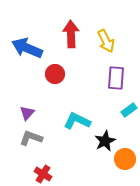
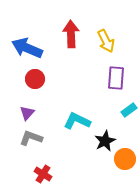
red circle: moved 20 px left, 5 px down
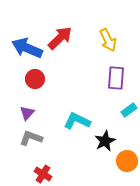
red arrow: moved 11 px left, 4 px down; rotated 48 degrees clockwise
yellow arrow: moved 2 px right, 1 px up
orange circle: moved 2 px right, 2 px down
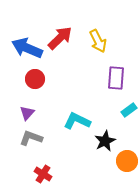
yellow arrow: moved 10 px left, 1 px down
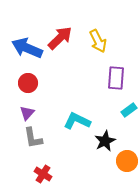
red circle: moved 7 px left, 4 px down
gray L-shape: moved 2 px right; rotated 120 degrees counterclockwise
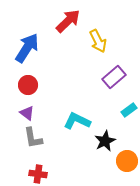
red arrow: moved 8 px right, 17 px up
blue arrow: rotated 100 degrees clockwise
purple rectangle: moved 2 px left, 1 px up; rotated 45 degrees clockwise
red circle: moved 2 px down
purple triangle: rotated 35 degrees counterclockwise
red cross: moved 5 px left; rotated 24 degrees counterclockwise
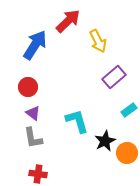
blue arrow: moved 8 px right, 3 px up
red circle: moved 2 px down
purple triangle: moved 6 px right
cyan L-shape: rotated 48 degrees clockwise
orange circle: moved 8 px up
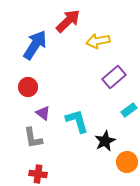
yellow arrow: rotated 105 degrees clockwise
purple triangle: moved 10 px right
orange circle: moved 9 px down
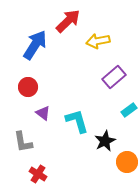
gray L-shape: moved 10 px left, 4 px down
red cross: rotated 24 degrees clockwise
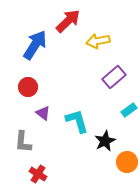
gray L-shape: rotated 15 degrees clockwise
